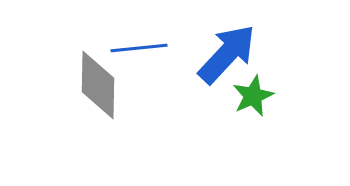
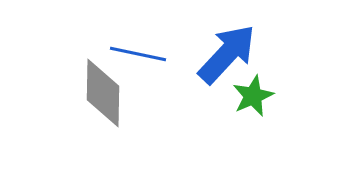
blue line: moved 1 px left, 6 px down; rotated 18 degrees clockwise
gray diamond: moved 5 px right, 8 px down
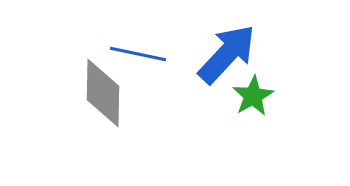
green star: rotated 6 degrees counterclockwise
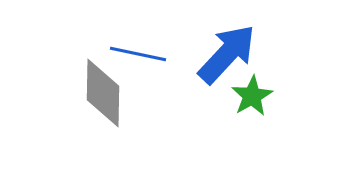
green star: moved 1 px left
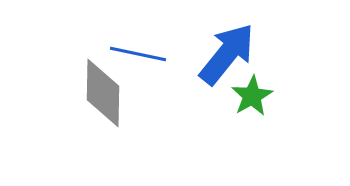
blue arrow: rotated 4 degrees counterclockwise
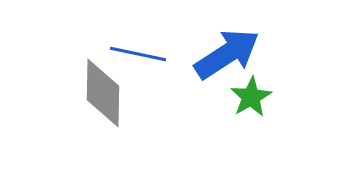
blue arrow: rotated 18 degrees clockwise
green star: moved 1 px left, 1 px down
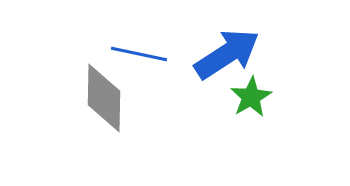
blue line: moved 1 px right
gray diamond: moved 1 px right, 5 px down
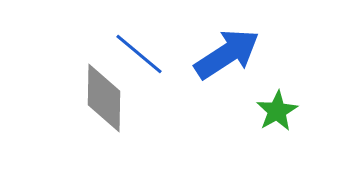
blue line: rotated 28 degrees clockwise
green star: moved 26 px right, 14 px down
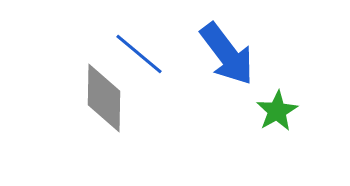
blue arrow: rotated 86 degrees clockwise
